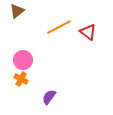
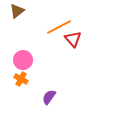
red triangle: moved 15 px left, 7 px down; rotated 12 degrees clockwise
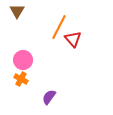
brown triangle: rotated 21 degrees counterclockwise
orange line: rotated 35 degrees counterclockwise
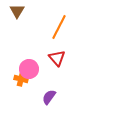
red triangle: moved 16 px left, 19 px down
pink circle: moved 6 px right, 9 px down
orange cross: rotated 16 degrees counterclockwise
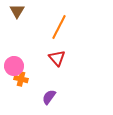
pink circle: moved 15 px left, 3 px up
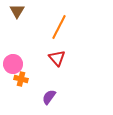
pink circle: moved 1 px left, 2 px up
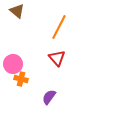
brown triangle: rotated 21 degrees counterclockwise
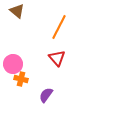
purple semicircle: moved 3 px left, 2 px up
